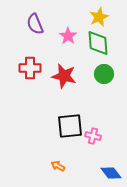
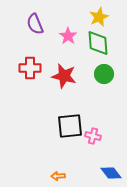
orange arrow: moved 10 px down; rotated 32 degrees counterclockwise
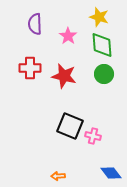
yellow star: rotated 30 degrees counterclockwise
purple semicircle: rotated 20 degrees clockwise
green diamond: moved 4 px right, 2 px down
black square: rotated 28 degrees clockwise
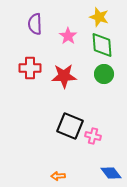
red star: rotated 15 degrees counterclockwise
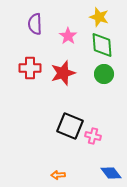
red star: moved 1 px left, 3 px up; rotated 15 degrees counterclockwise
orange arrow: moved 1 px up
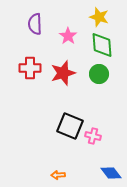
green circle: moved 5 px left
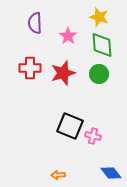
purple semicircle: moved 1 px up
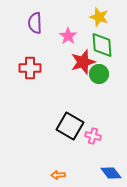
red star: moved 20 px right, 11 px up
black square: rotated 8 degrees clockwise
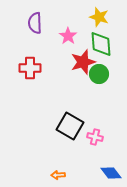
green diamond: moved 1 px left, 1 px up
pink cross: moved 2 px right, 1 px down
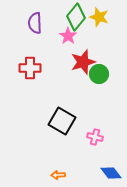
green diamond: moved 25 px left, 27 px up; rotated 44 degrees clockwise
black square: moved 8 px left, 5 px up
